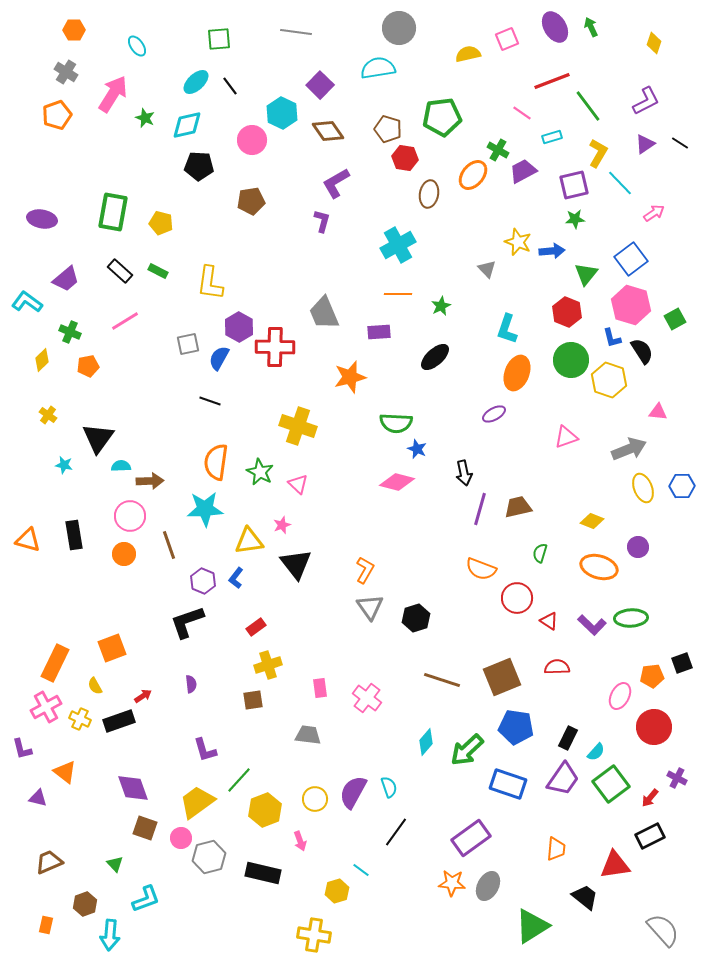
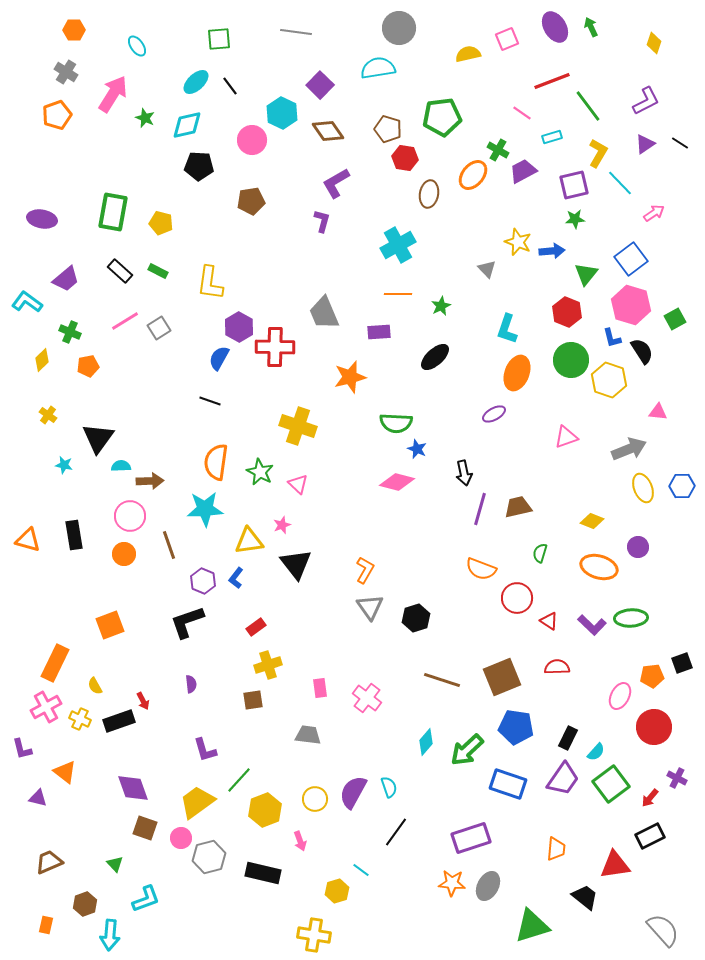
gray square at (188, 344): moved 29 px left, 16 px up; rotated 20 degrees counterclockwise
orange square at (112, 648): moved 2 px left, 23 px up
red arrow at (143, 696): moved 5 px down; rotated 96 degrees clockwise
purple rectangle at (471, 838): rotated 18 degrees clockwise
green triangle at (532, 926): rotated 15 degrees clockwise
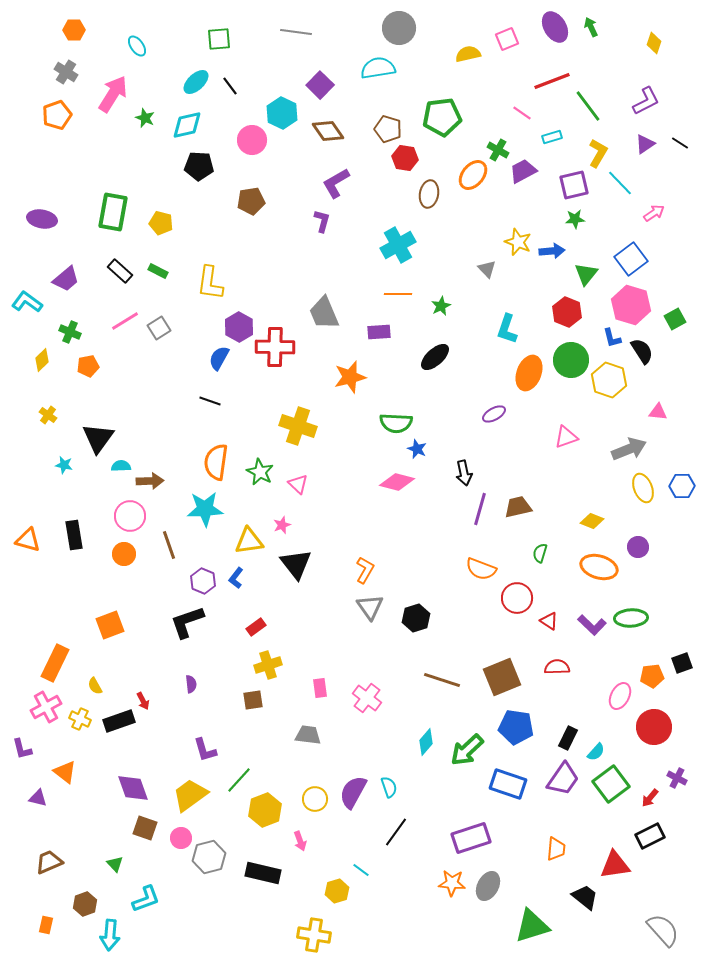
orange ellipse at (517, 373): moved 12 px right
yellow trapezoid at (197, 802): moved 7 px left, 7 px up
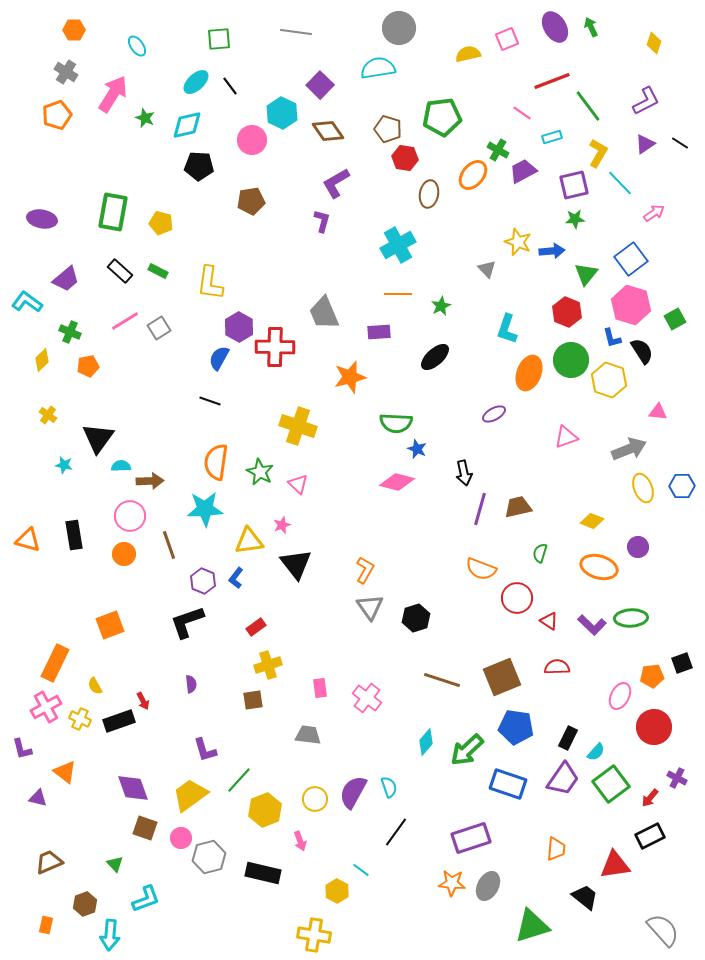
yellow hexagon at (337, 891): rotated 15 degrees counterclockwise
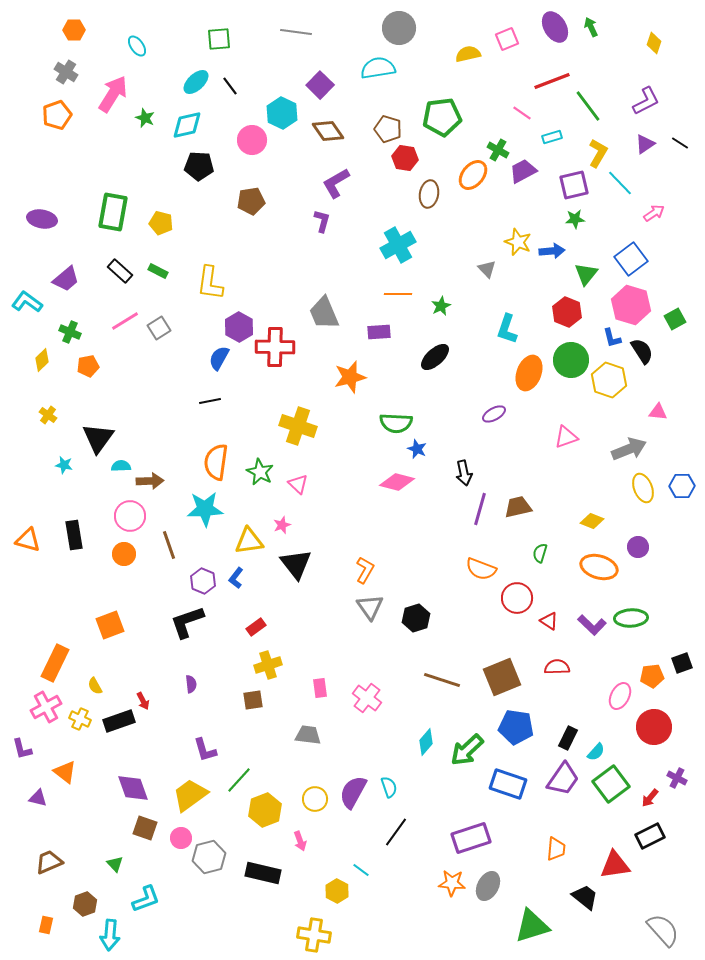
black line at (210, 401): rotated 30 degrees counterclockwise
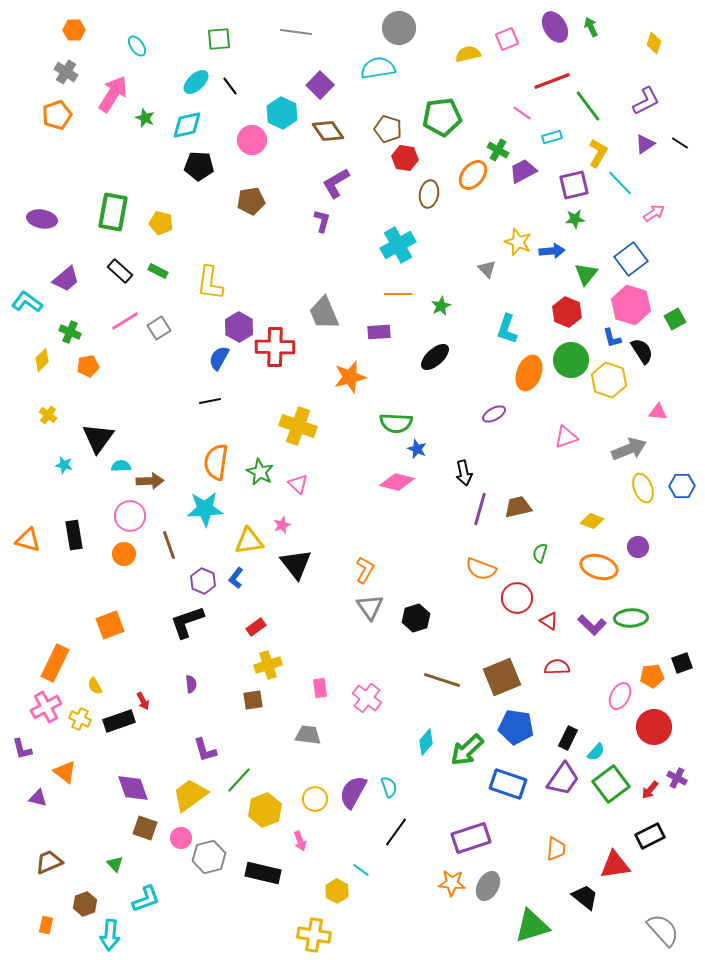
red arrow at (650, 798): moved 8 px up
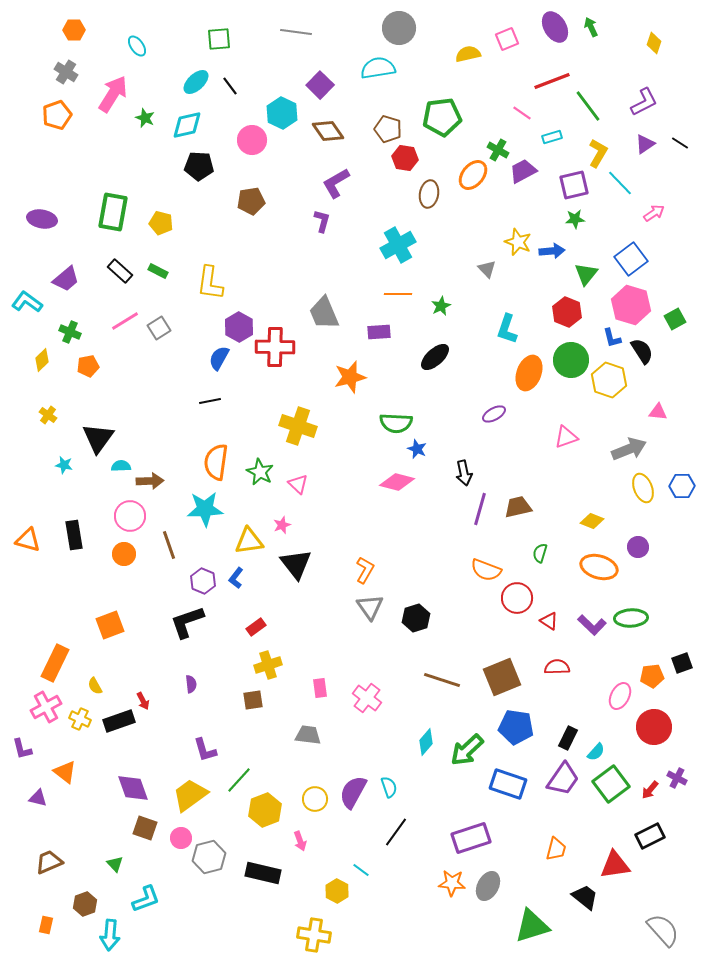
purple L-shape at (646, 101): moved 2 px left, 1 px down
orange semicircle at (481, 569): moved 5 px right, 1 px down
orange trapezoid at (556, 849): rotated 10 degrees clockwise
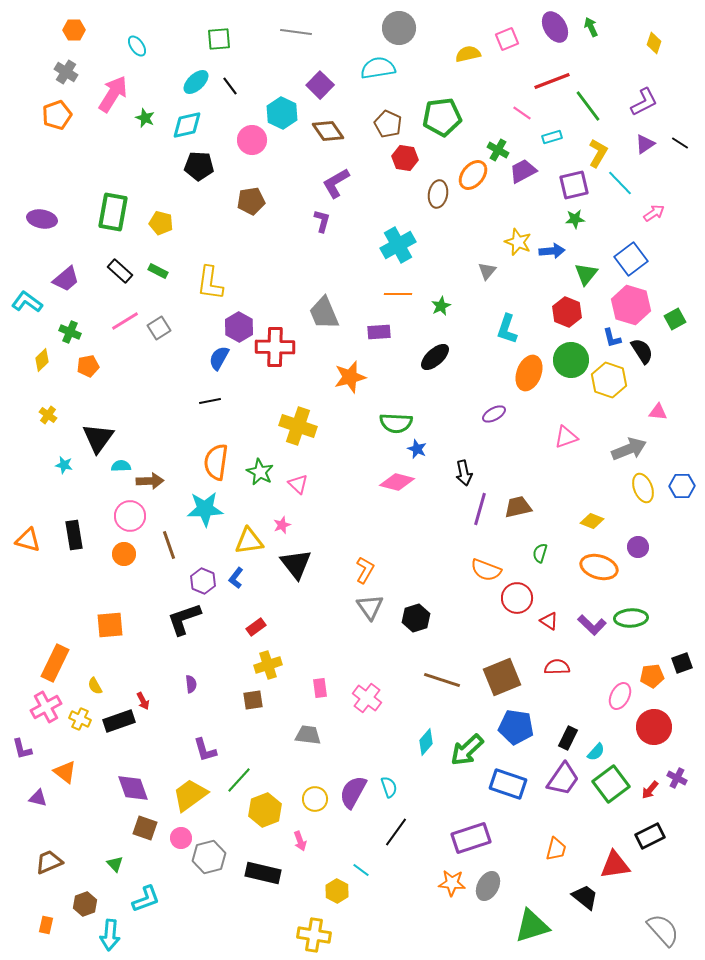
brown pentagon at (388, 129): moved 5 px up; rotated 8 degrees clockwise
brown ellipse at (429, 194): moved 9 px right
gray triangle at (487, 269): moved 2 px down; rotated 24 degrees clockwise
black L-shape at (187, 622): moved 3 px left, 3 px up
orange square at (110, 625): rotated 16 degrees clockwise
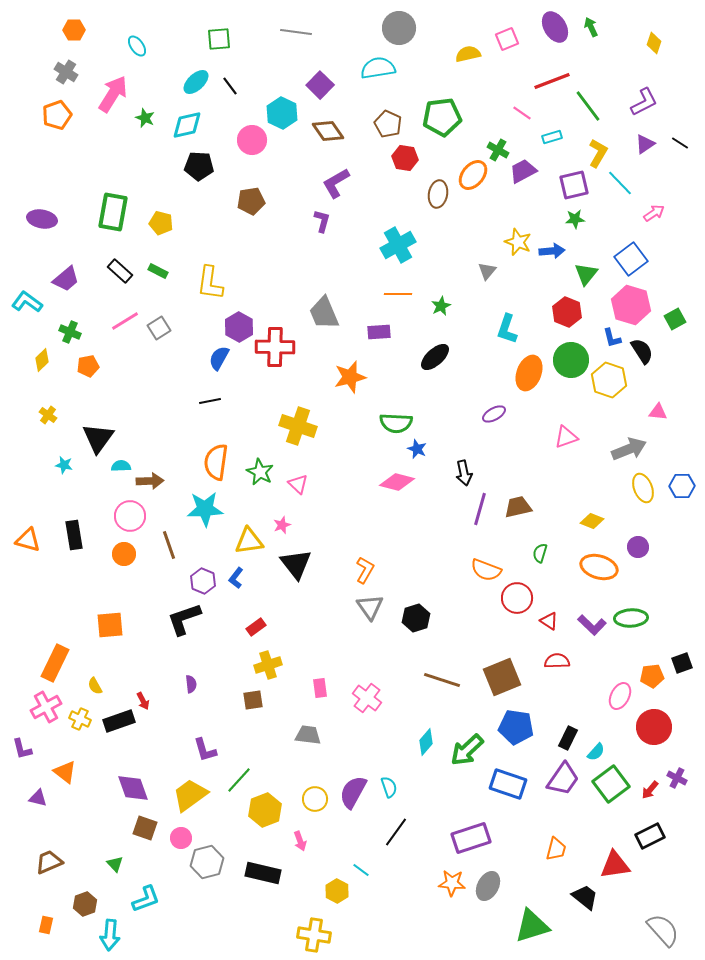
red semicircle at (557, 667): moved 6 px up
gray hexagon at (209, 857): moved 2 px left, 5 px down
